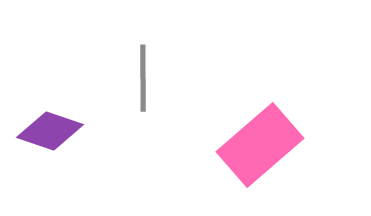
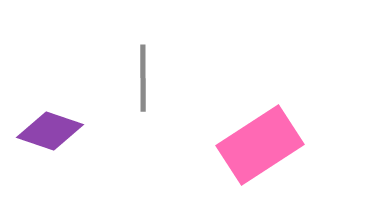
pink rectangle: rotated 8 degrees clockwise
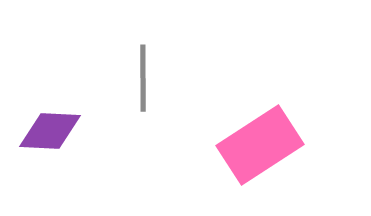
purple diamond: rotated 16 degrees counterclockwise
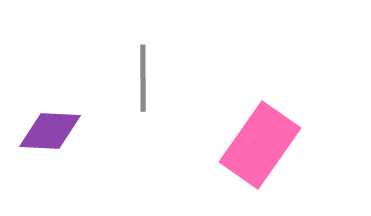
pink rectangle: rotated 22 degrees counterclockwise
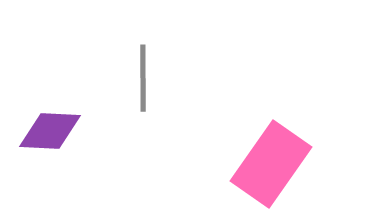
pink rectangle: moved 11 px right, 19 px down
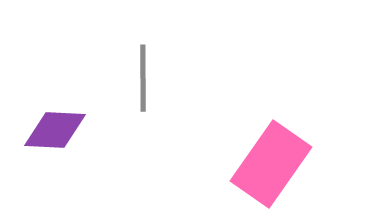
purple diamond: moved 5 px right, 1 px up
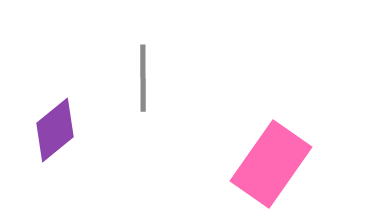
purple diamond: rotated 42 degrees counterclockwise
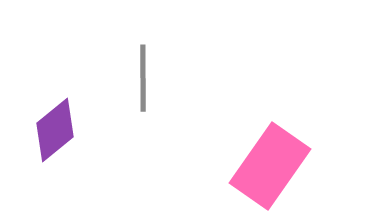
pink rectangle: moved 1 px left, 2 px down
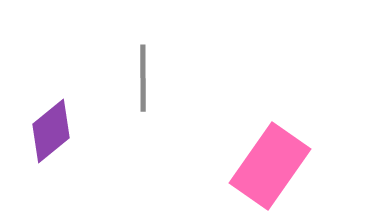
purple diamond: moved 4 px left, 1 px down
